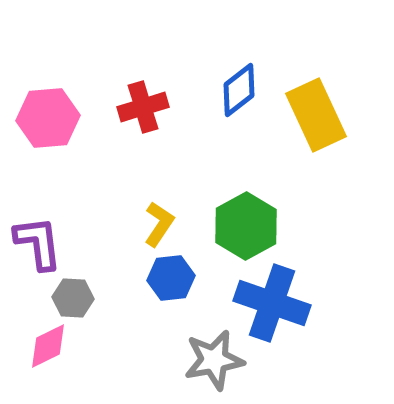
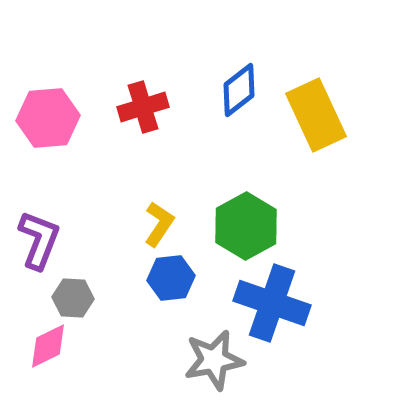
purple L-shape: moved 1 px right, 3 px up; rotated 28 degrees clockwise
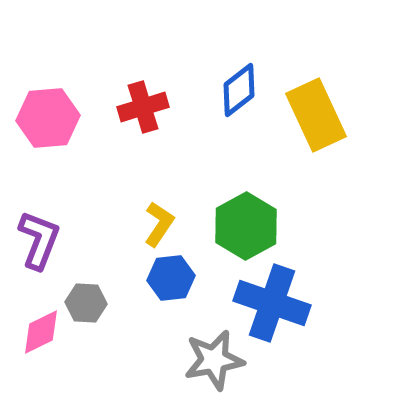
gray hexagon: moved 13 px right, 5 px down
pink diamond: moved 7 px left, 14 px up
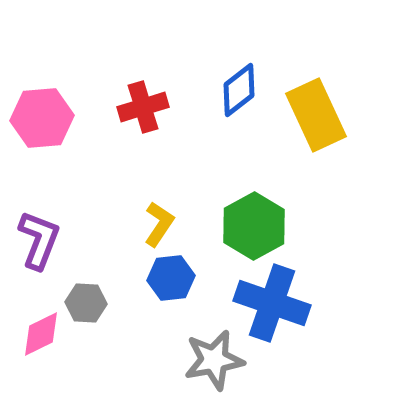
pink hexagon: moved 6 px left
green hexagon: moved 8 px right
pink diamond: moved 2 px down
